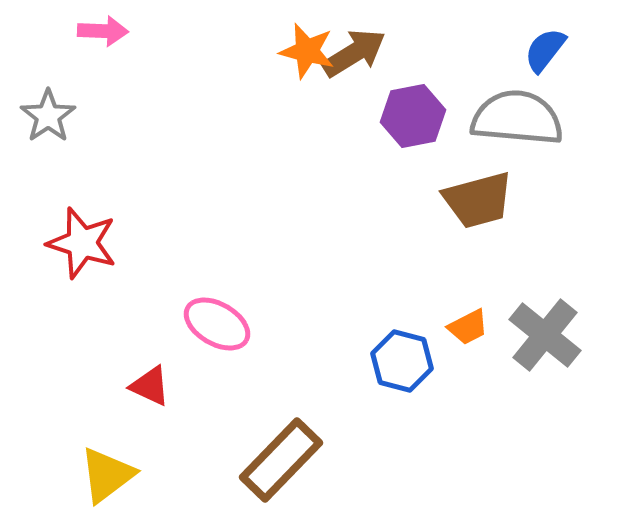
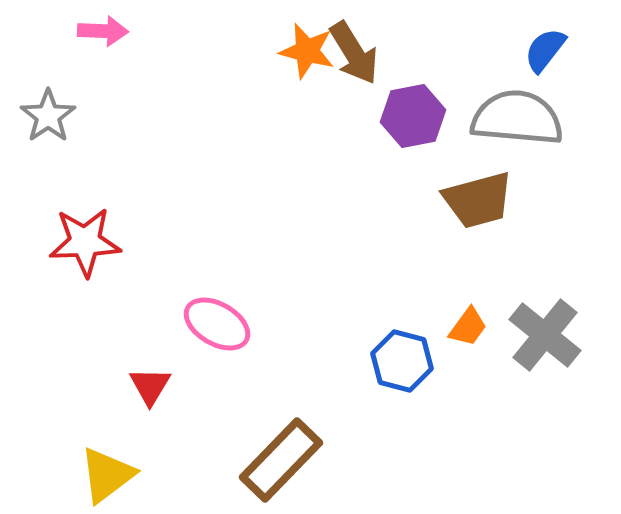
brown arrow: rotated 90 degrees clockwise
red star: moved 3 px right, 1 px up; rotated 20 degrees counterclockwise
orange trapezoid: rotated 27 degrees counterclockwise
red triangle: rotated 36 degrees clockwise
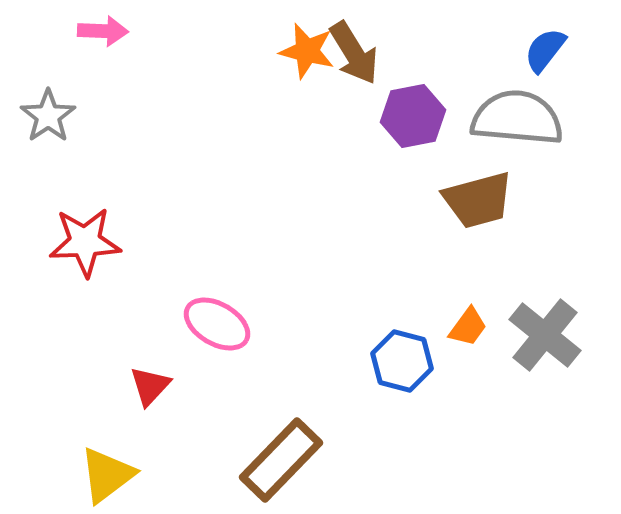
red triangle: rotated 12 degrees clockwise
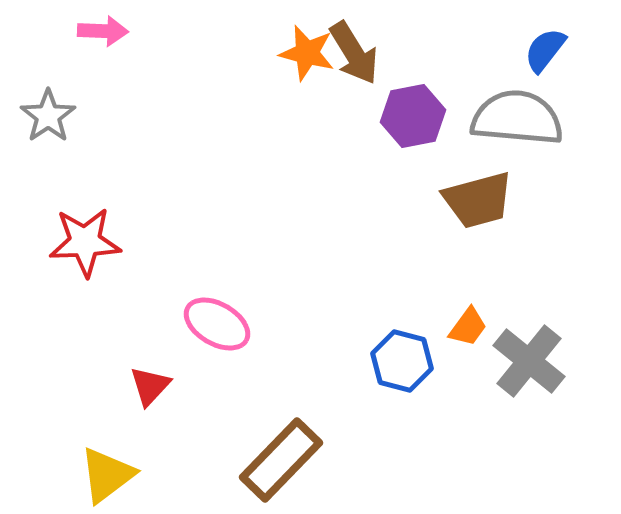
orange star: moved 2 px down
gray cross: moved 16 px left, 26 px down
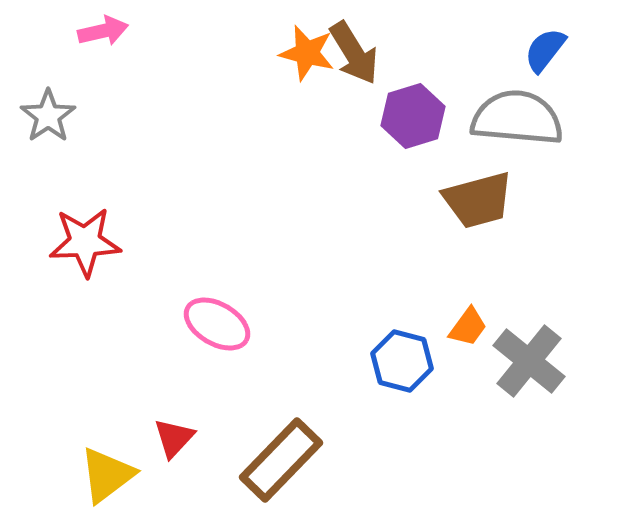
pink arrow: rotated 15 degrees counterclockwise
purple hexagon: rotated 6 degrees counterclockwise
red triangle: moved 24 px right, 52 px down
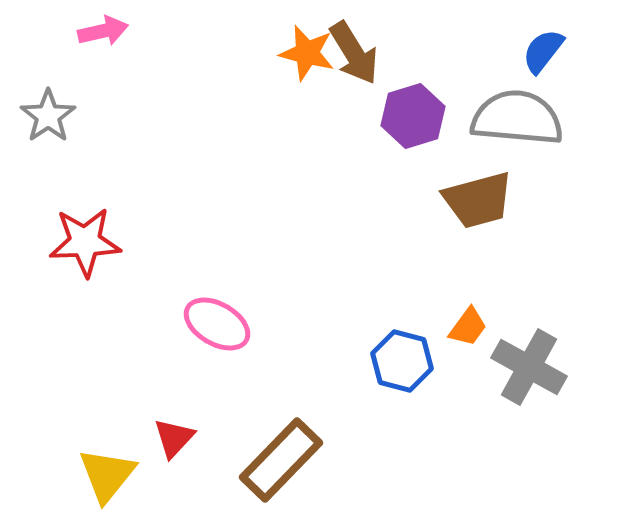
blue semicircle: moved 2 px left, 1 px down
gray cross: moved 6 px down; rotated 10 degrees counterclockwise
yellow triangle: rotated 14 degrees counterclockwise
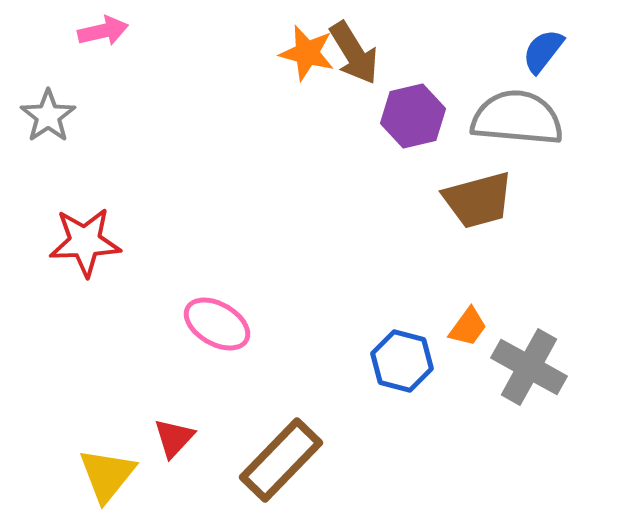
purple hexagon: rotated 4 degrees clockwise
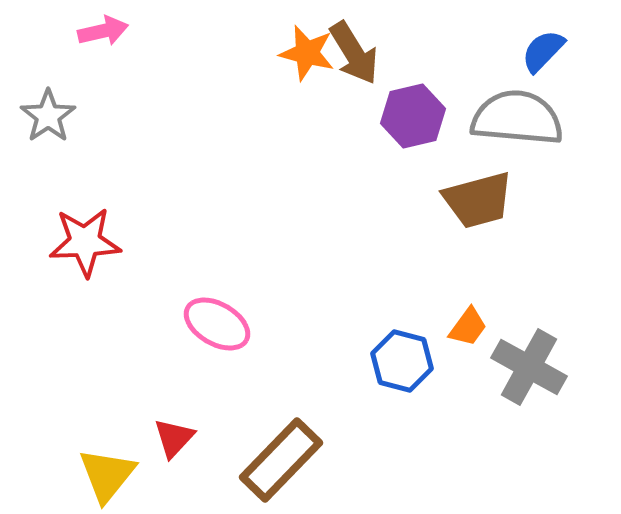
blue semicircle: rotated 6 degrees clockwise
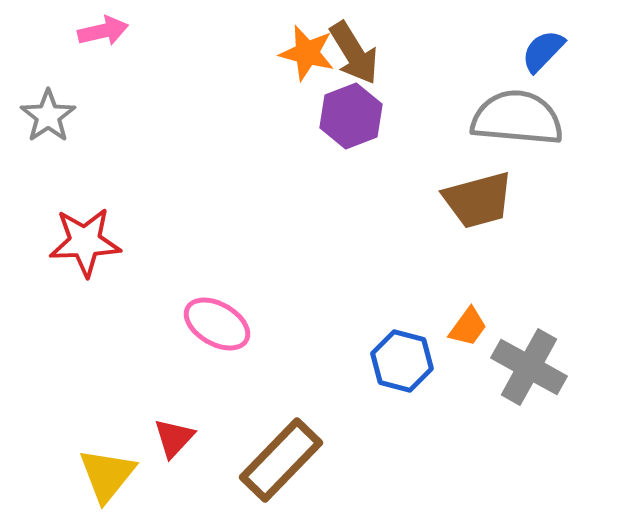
purple hexagon: moved 62 px left; rotated 8 degrees counterclockwise
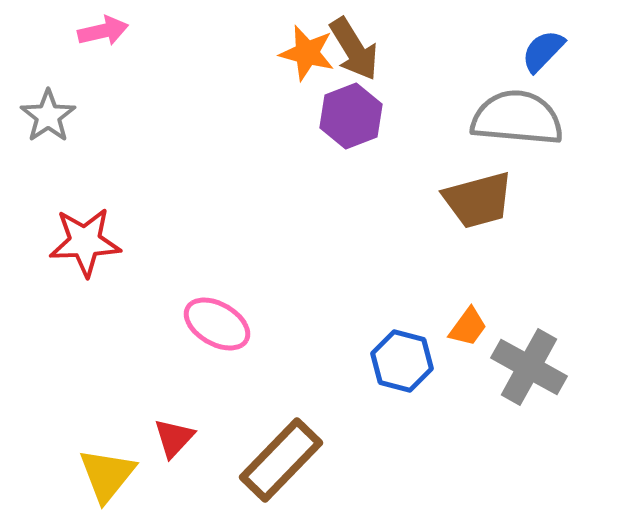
brown arrow: moved 4 px up
